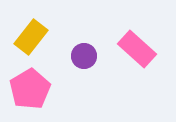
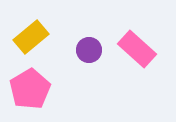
yellow rectangle: rotated 12 degrees clockwise
purple circle: moved 5 px right, 6 px up
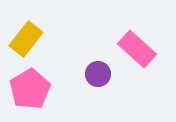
yellow rectangle: moved 5 px left, 2 px down; rotated 12 degrees counterclockwise
purple circle: moved 9 px right, 24 px down
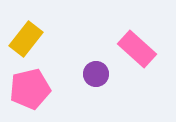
purple circle: moved 2 px left
pink pentagon: rotated 18 degrees clockwise
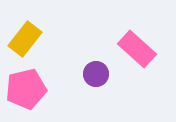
yellow rectangle: moved 1 px left
pink pentagon: moved 4 px left
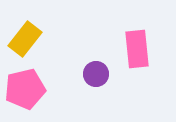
pink rectangle: rotated 42 degrees clockwise
pink pentagon: moved 1 px left
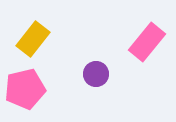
yellow rectangle: moved 8 px right
pink rectangle: moved 10 px right, 7 px up; rotated 45 degrees clockwise
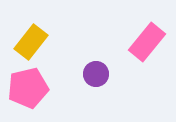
yellow rectangle: moved 2 px left, 3 px down
pink pentagon: moved 3 px right, 1 px up
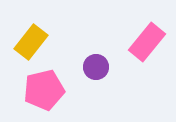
purple circle: moved 7 px up
pink pentagon: moved 16 px right, 2 px down
